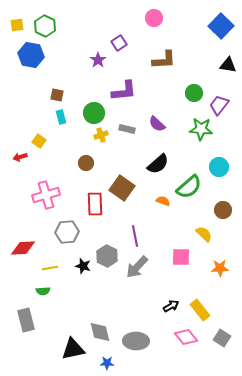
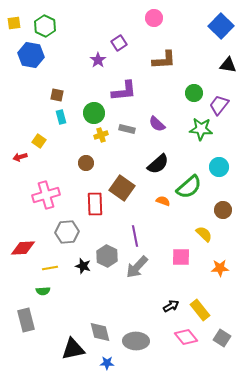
yellow square at (17, 25): moved 3 px left, 2 px up
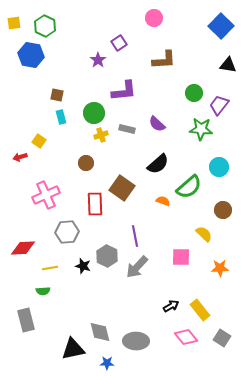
pink cross at (46, 195): rotated 8 degrees counterclockwise
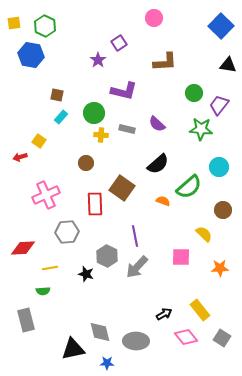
brown L-shape at (164, 60): moved 1 px right, 2 px down
purple L-shape at (124, 91): rotated 20 degrees clockwise
cyan rectangle at (61, 117): rotated 56 degrees clockwise
yellow cross at (101, 135): rotated 24 degrees clockwise
black star at (83, 266): moved 3 px right, 8 px down
black arrow at (171, 306): moved 7 px left, 8 px down
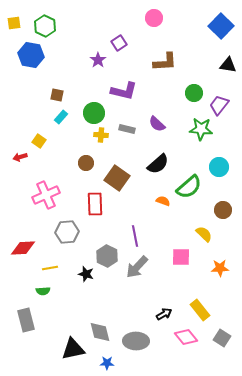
brown square at (122, 188): moved 5 px left, 10 px up
